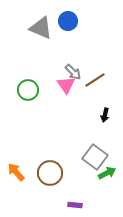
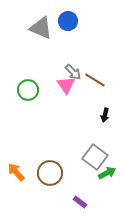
brown line: rotated 65 degrees clockwise
purple rectangle: moved 5 px right, 3 px up; rotated 32 degrees clockwise
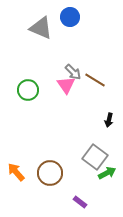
blue circle: moved 2 px right, 4 px up
black arrow: moved 4 px right, 5 px down
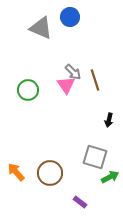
brown line: rotated 40 degrees clockwise
gray square: rotated 20 degrees counterclockwise
green arrow: moved 3 px right, 4 px down
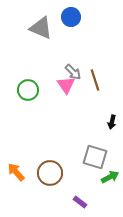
blue circle: moved 1 px right
black arrow: moved 3 px right, 2 px down
